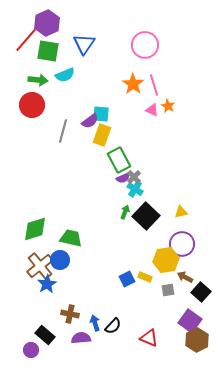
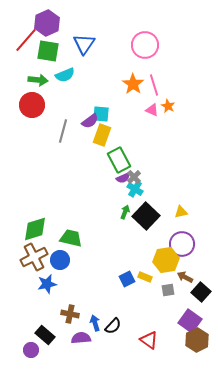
brown cross at (40, 266): moved 6 px left, 9 px up; rotated 12 degrees clockwise
blue star at (47, 284): rotated 18 degrees clockwise
red triangle at (149, 338): moved 2 px down; rotated 12 degrees clockwise
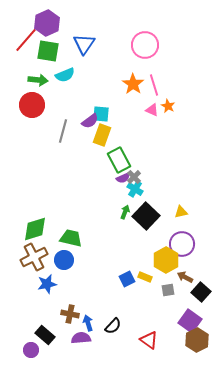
blue circle at (60, 260): moved 4 px right
yellow hexagon at (166, 260): rotated 20 degrees counterclockwise
blue arrow at (95, 323): moved 7 px left
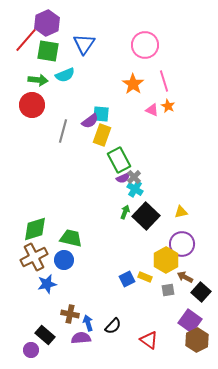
pink line at (154, 85): moved 10 px right, 4 px up
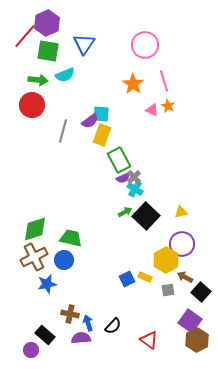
red line at (26, 40): moved 1 px left, 4 px up
green arrow at (125, 212): rotated 40 degrees clockwise
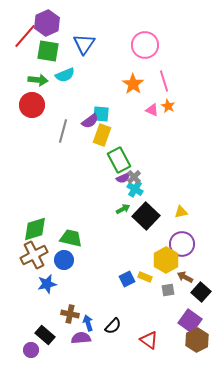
green arrow at (125, 212): moved 2 px left, 3 px up
brown cross at (34, 257): moved 2 px up
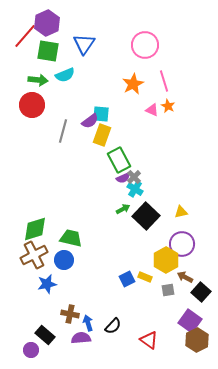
orange star at (133, 84): rotated 10 degrees clockwise
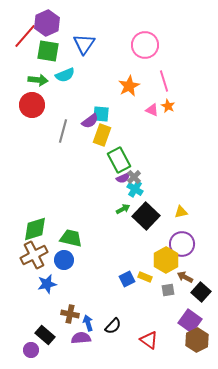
orange star at (133, 84): moved 4 px left, 2 px down
